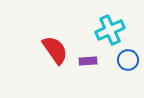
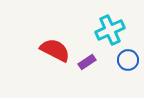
red semicircle: rotated 28 degrees counterclockwise
purple rectangle: moved 1 px left, 1 px down; rotated 30 degrees counterclockwise
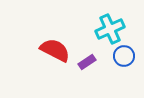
cyan cross: moved 1 px up
blue circle: moved 4 px left, 4 px up
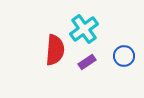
cyan cross: moved 26 px left; rotated 12 degrees counterclockwise
red semicircle: rotated 68 degrees clockwise
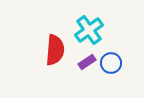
cyan cross: moved 5 px right, 1 px down
blue circle: moved 13 px left, 7 px down
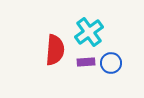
cyan cross: moved 2 px down
purple rectangle: moved 1 px left; rotated 30 degrees clockwise
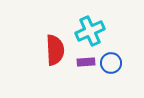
cyan cross: moved 1 px right, 1 px up; rotated 12 degrees clockwise
red semicircle: rotated 8 degrees counterclockwise
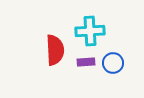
cyan cross: rotated 20 degrees clockwise
blue circle: moved 2 px right
